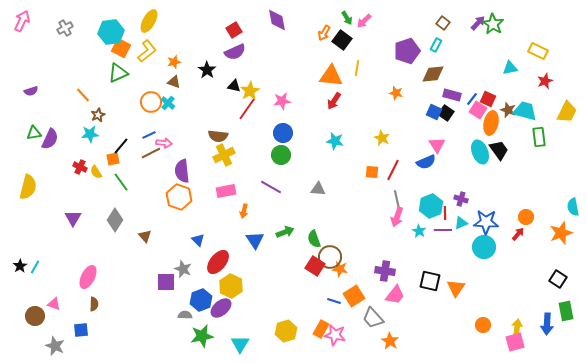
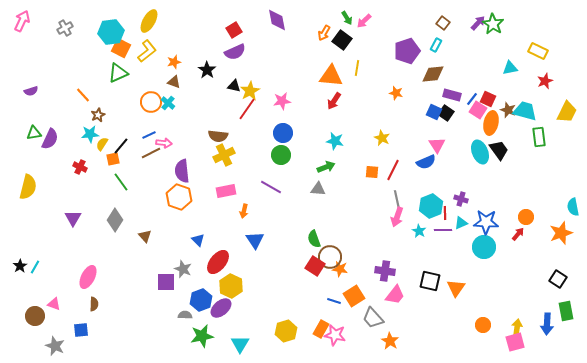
yellow semicircle at (96, 172): moved 6 px right, 28 px up; rotated 64 degrees clockwise
green arrow at (285, 232): moved 41 px right, 65 px up
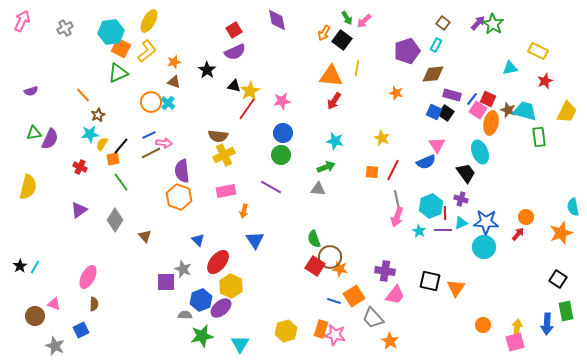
black trapezoid at (499, 150): moved 33 px left, 23 px down
purple triangle at (73, 218): moved 6 px right, 8 px up; rotated 24 degrees clockwise
orange rectangle at (321, 329): rotated 12 degrees counterclockwise
blue square at (81, 330): rotated 21 degrees counterclockwise
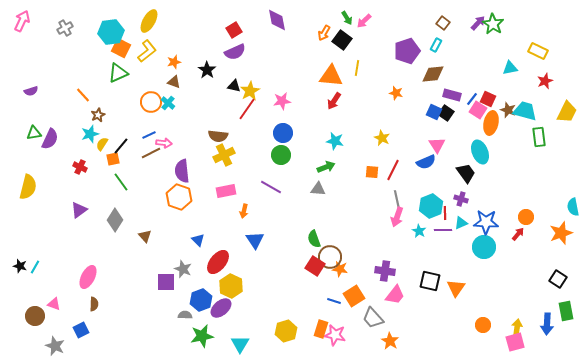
cyan star at (90, 134): rotated 12 degrees counterclockwise
black star at (20, 266): rotated 24 degrees counterclockwise
